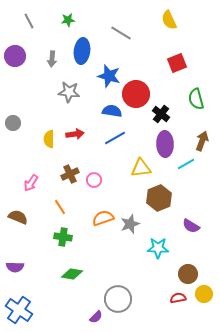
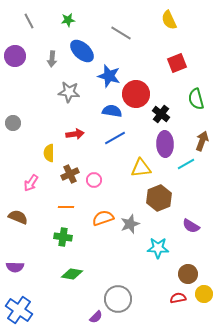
blue ellipse at (82, 51): rotated 55 degrees counterclockwise
yellow semicircle at (49, 139): moved 14 px down
orange line at (60, 207): moved 6 px right; rotated 56 degrees counterclockwise
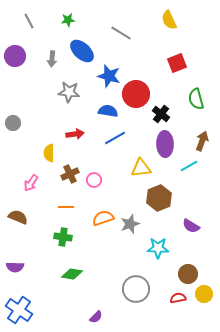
blue semicircle at (112, 111): moved 4 px left
cyan line at (186, 164): moved 3 px right, 2 px down
gray circle at (118, 299): moved 18 px right, 10 px up
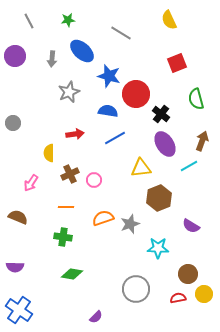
gray star at (69, 92): rotated 30 degrees counterclockwise
purple ellipse at (165, 144): rotated 30 degrees counterclockwise
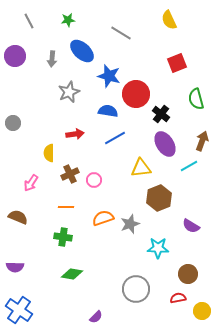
yellow circle at (204, 294): moved 2 px left, 17 px down
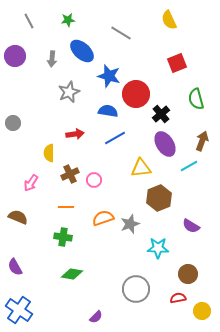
black cross at (161, 114): rotated 12 degrees clockwise
purple semicircle at (15, 267): rotated 60 degrees clockwise
